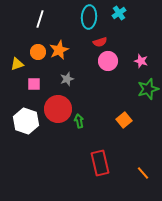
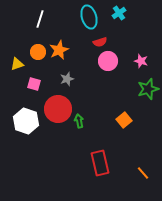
cyan ellipse: rotated 20 degrees counterclockwise
pink square: rotated 16 degrees clockwise
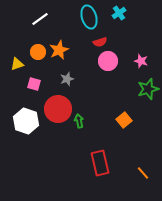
white line: rotated 36 degrees clockwise
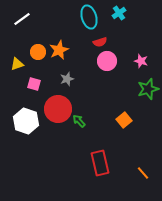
white line: moved 18 px left
pink circle: moved 1 px left
green arrow: rotated 32 degrees counterclockwise
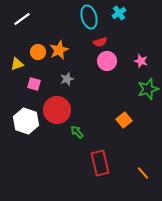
red circle: moved 1 px left, 1 px down
green arrow: moved 2 px left, 11 px down
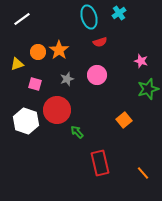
orange star: rotated 12 degrees counterclockwise
pink circle: moved 10 px left, 14 px down
pink square: moved 1 px right
